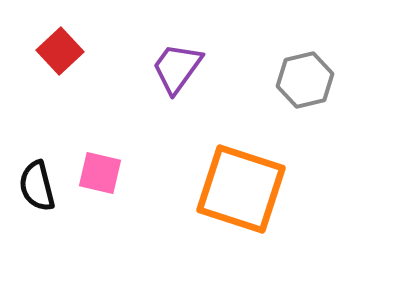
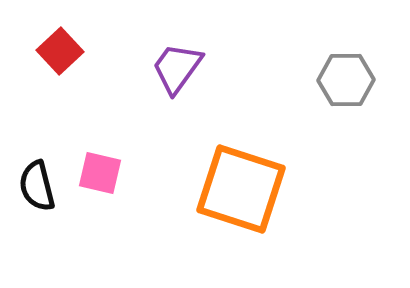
gray hexagon: moved 41 px right; rotated 12 degrees clockwise
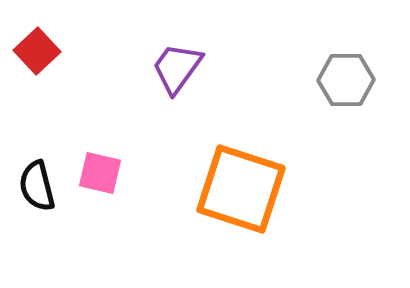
red square: moved 23 px left
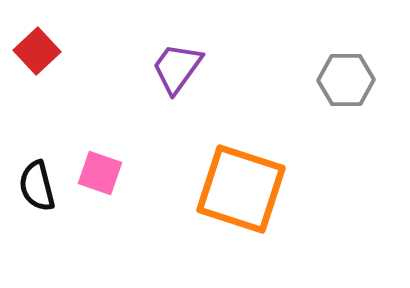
pink square: rotated 6 degrees clockwise
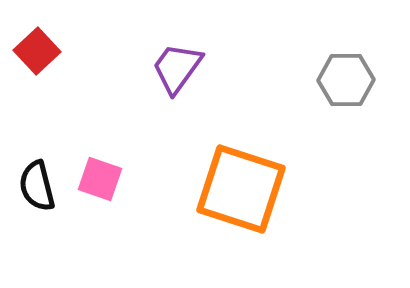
pink square: moved 6 px down
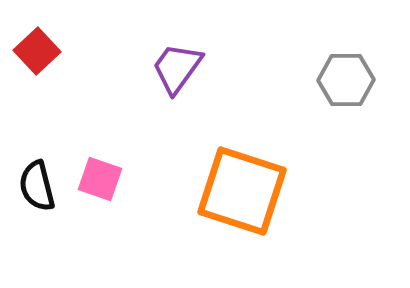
orange square: moved 1 px right, 2 px down
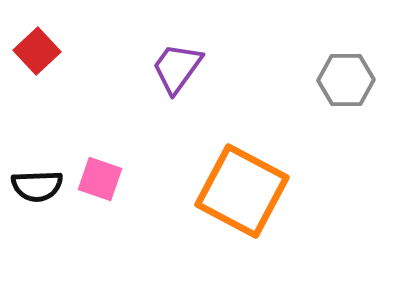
black semicircle: rotated 78 degrees counterclockwise
orange square: rotated 10 degrees clockwise
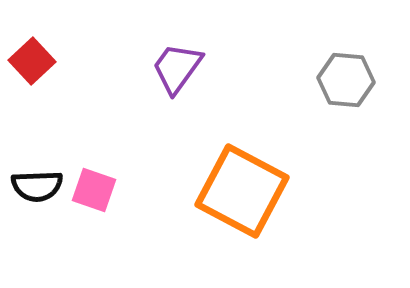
red square: moved 5 px left, 10 px down
gray hexagon: rotated 6 degrees clockwise
pink square: moved 6 px left, 11 px down
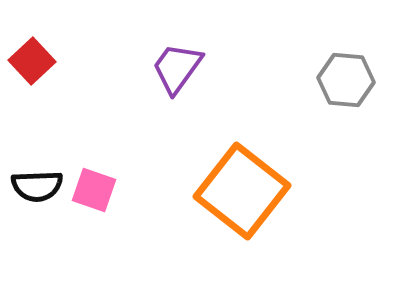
orange square: rotated 10 degrees clockwise
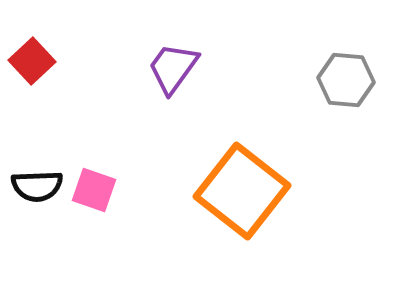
purple trapezoid: moved 4 px left
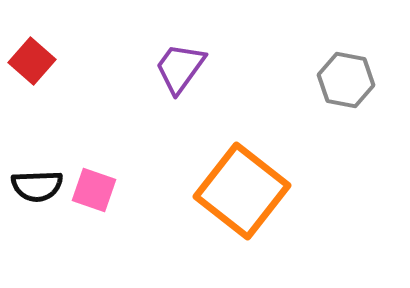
red square: rotated 6 degrees counterclockwise
purple trapezoid: moved 7 px right
gray hexagon: rotated 6 degrees clockwise
